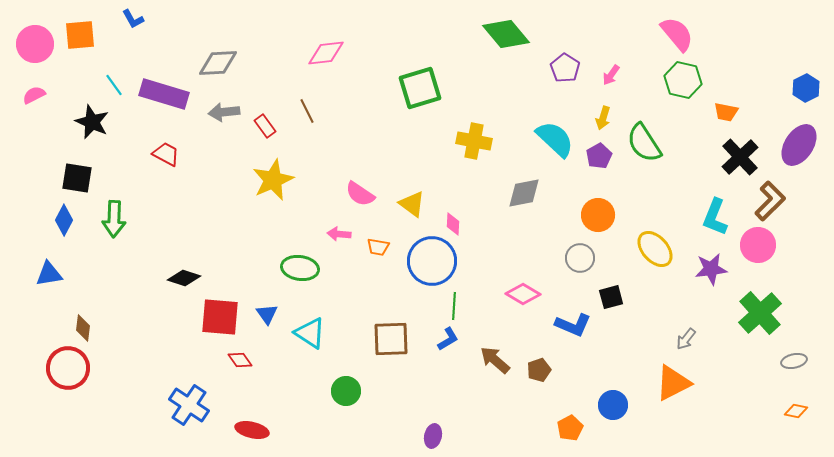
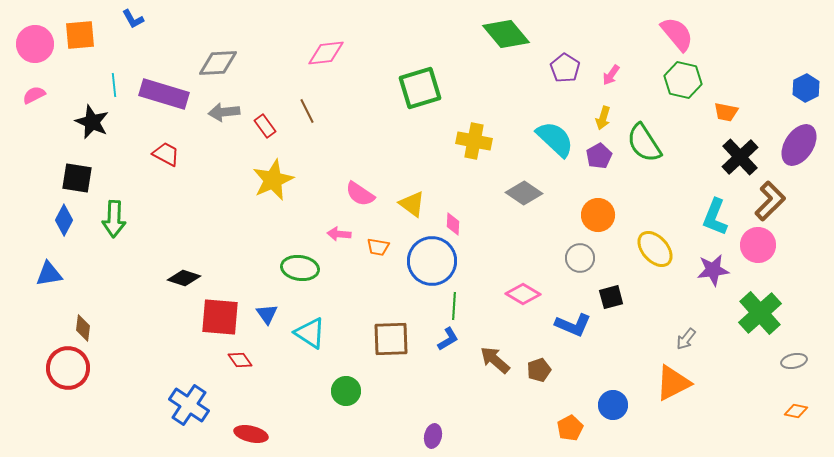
cyan line at (114, 85): rotated 30 degrees clockwise
gray diamond at (524, 193): rotated 45 degrees clockwise
purple star at (711, 269): moved 2 px right, 1 px down
red ellipse at (252, 430): moved 1 px left, 4 px down
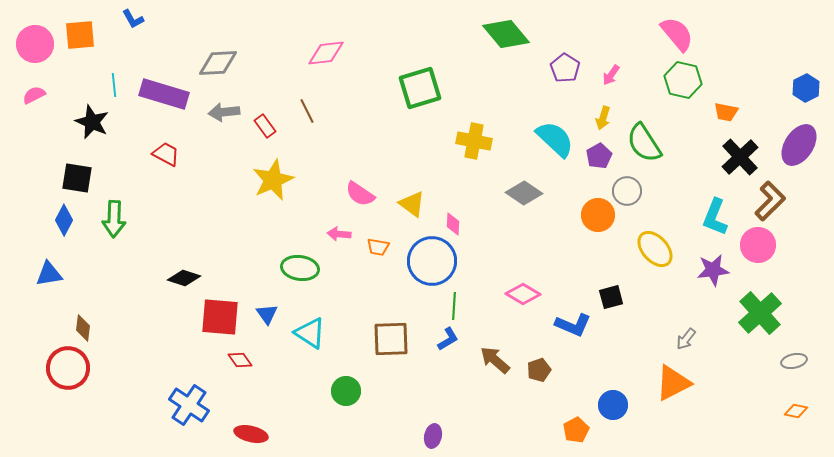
gray circle at (580, 258): moved 47 px right, 67 px up
orange pentagon at (570, 428): moved 6 px right, 2 px down
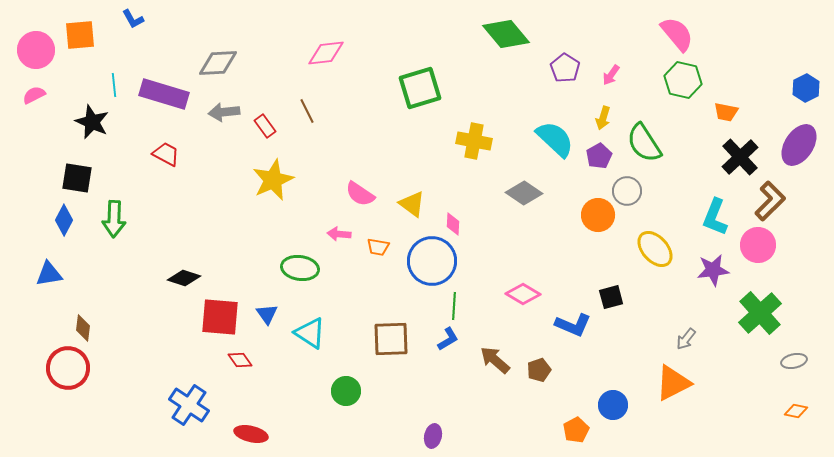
pink circle at (35, 44): moved 1 px right, 6 px down
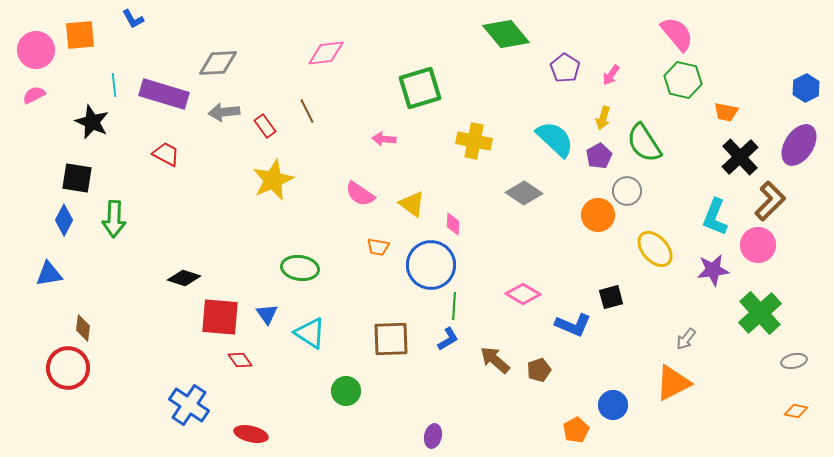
pink arrow at (339, 234): moved 45 px right, 95 px up
blue circle at (432, 261): moved 1 px left, 4 px down
